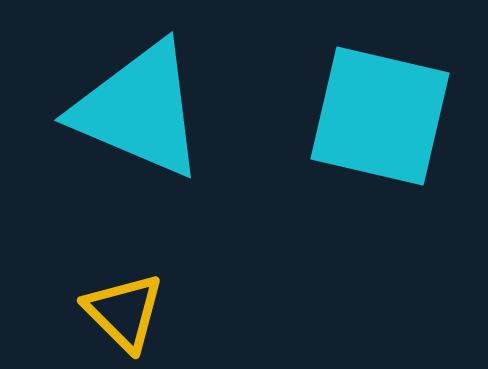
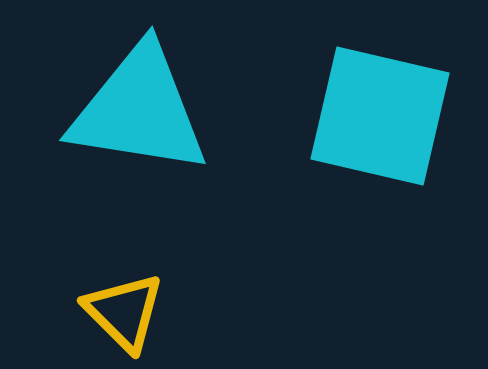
cyan triangle: rotated 14 degrees counterclockwise
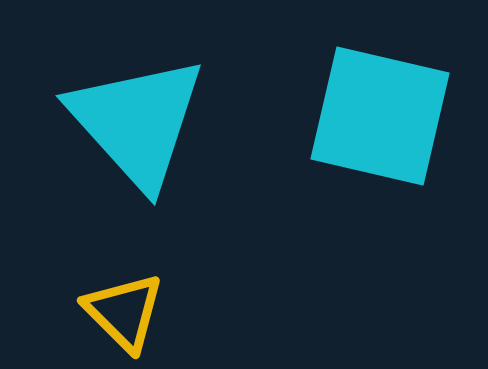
cyan triangle: moved 2 px left, 12 px down; rotated 39 degrees clockwise
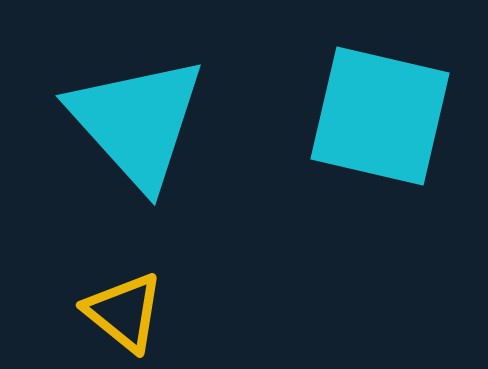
yellow triangle: rotated 6 degrees counterclockwise
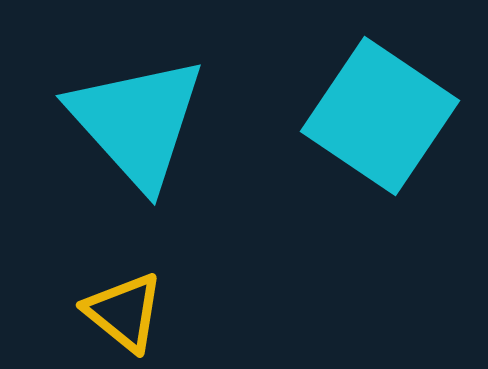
cyan square: rotated 21 degrees clockwise
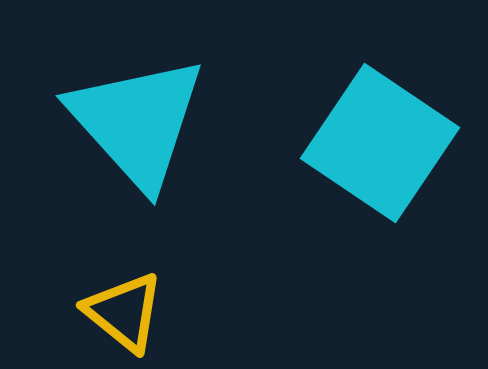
cyan square: moved 27 px down
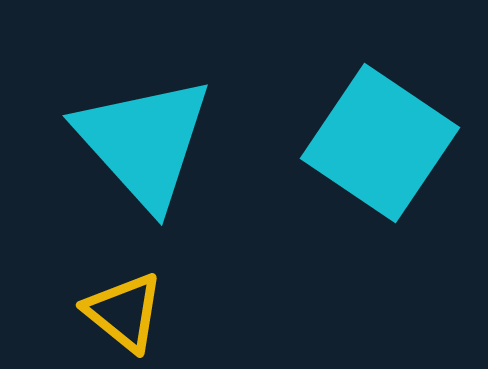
cyan triangle: moved 7 px right, 20 px down
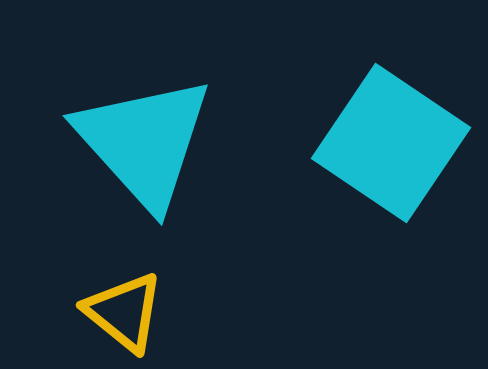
cyan square: moved 11 px right
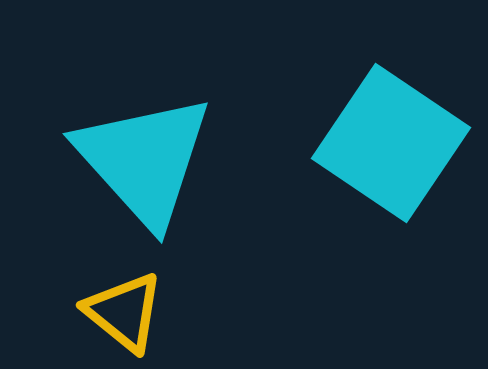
cyan triangle: moved 18 px down
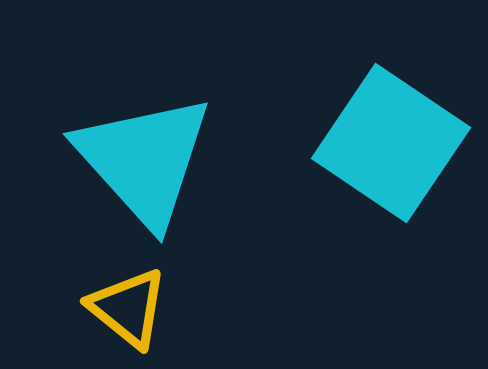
yellow triangle: moved 4 px right, 4 px up
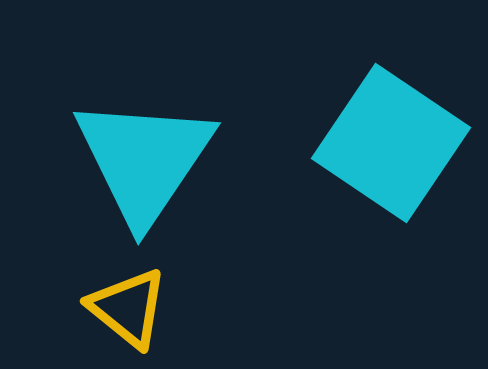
cyan triangle: rotated 16 degrees clockwise
